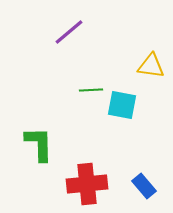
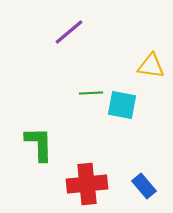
green line: moved 3 px down
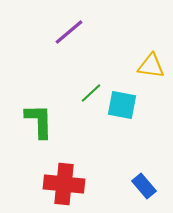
green line: rotated 40 degrees counterclockwise
green L-shape: moved 23 px up
red cross: moved 23 px left; rotated 12 degrees clockwise
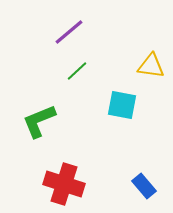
green line: moved 14 px left, 22 px up
green L-shape: rotated 111 degrees counterclockwise
red cross: rotated 12 degrees clockwise
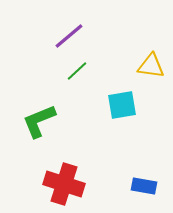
purple line: moved 4 px down
cyan square: rotated 20 degrees counterclockwise
blue rectangle: rotated 40 degrees counterclockwise
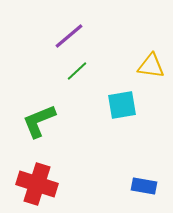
red cross: moved 27 px left
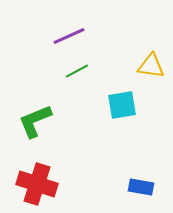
purple line: rotated 16 degrees clockwise
green line: rotated 15 degrees clockwise
green L-shape: moved 4 px left
blue rectangle: moved 3 px left, 1 px down
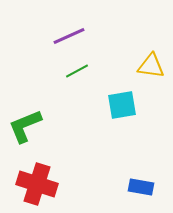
green L-shape: moved 10 px left, 5 px down
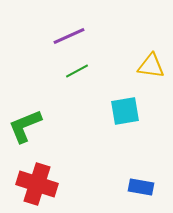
cyan square: moved 3 px right, 6 px down
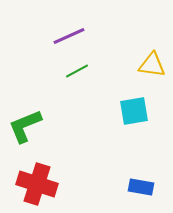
yellow triangle: moved 1 px right, 1 px up
cyan square: moved 9 px right
